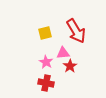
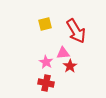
yellow square: moved 9 px up
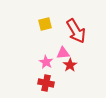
red star: moved 1 px up
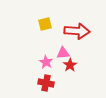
red arrow: moved 1 px right; rotated 55 degrees counterclockwise
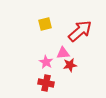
red arrow: moved 3 px right; rotated 45 degrees counterclockwise
red star: rotated 24 degrees clockwise
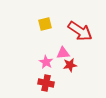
red arrow: rotated 75 degrees clockwise
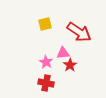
red arrow: moved 1 px left, 1 px down
red star: rotated 24 degrees counterclockwise
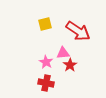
red arrow: moved 1 px left, 1 px up
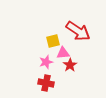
yellow square: moved 8 px right, 17 px down
pink star: rotated 24 degrees clockwise
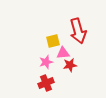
red arrow: rotated 40 degrees clockwise
red star: rotated 24 degrees clockwise
red cross: rotated 35 degrees counterclockwise
